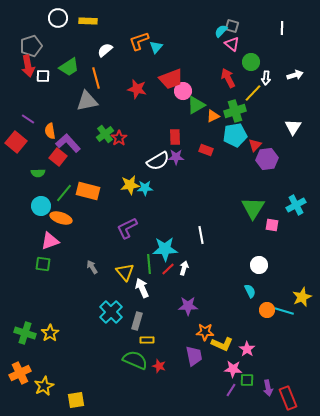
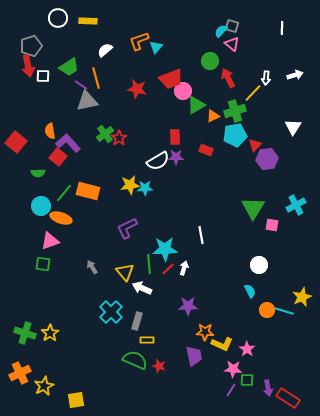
green circle at (251, 62): moved 41 px left, 1 px up
purple line at (28, 119): moved 53 px right, 34 px up
white arrow at (142, 288): rotated 42 degrees counterclockwise
red rectangle at (288, 398): rotated 35 degrees counterclockwise
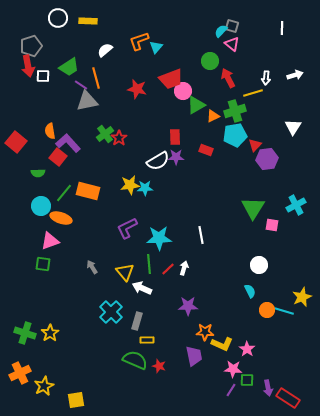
yellow line at (253, 93): rotated 30 degrees clockwise
cyan star at (165, 249): moved 6 px left, 11 px up
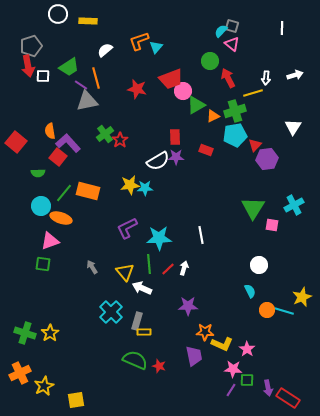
white circle at (58, 18): moved 4 px up
red star at (119, 138): moved 1 px right, 2 px down
cyan cross at (296, 205): moved 2 px left
yellow rectangle at (147, 340): moved 3 px left, 8 px up
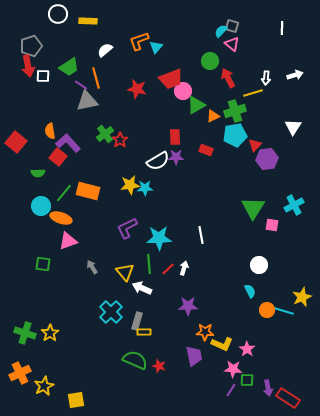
pink triangle at (50, 241): moved 18 px right
